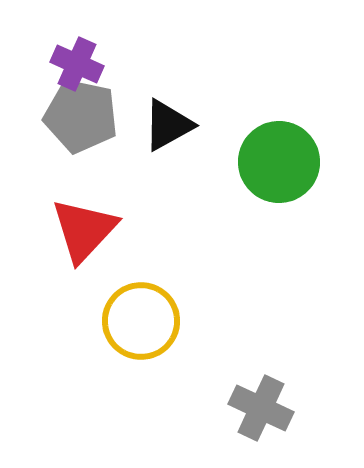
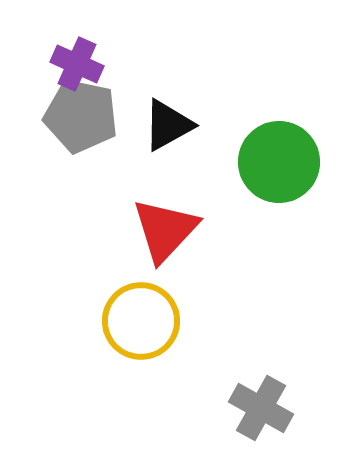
red triangle: moved 81 px right
gray cross: rotated 4 degrees clockwise
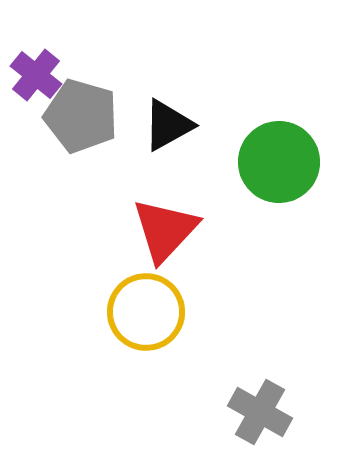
purple cross: moved 41 px left, 11 px down; rotated 15 degrees clockwise
gray pentagon: rotated 4 degrees clockwise
yellow circle: moved 5 px right, 9 px up
gray cross: moved 1 px left, 4 px down
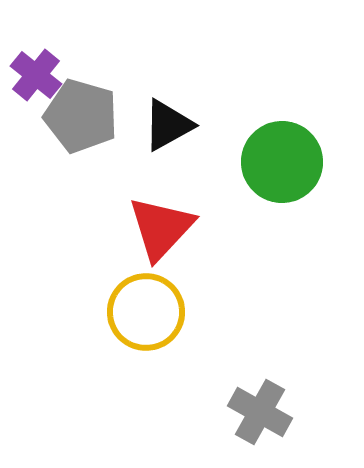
green circle: moved 3 px right
red triangle: moved 4 px left, 2 px up
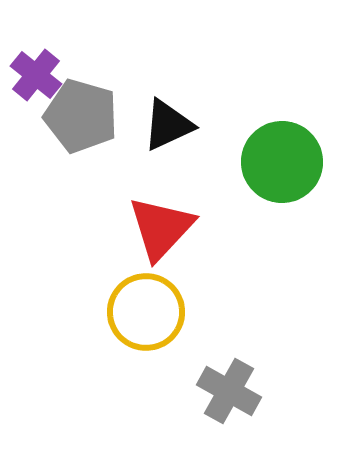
black triangle: rotated 4 degrees clockwise
gray cross: moved 31 px left, 21 px up
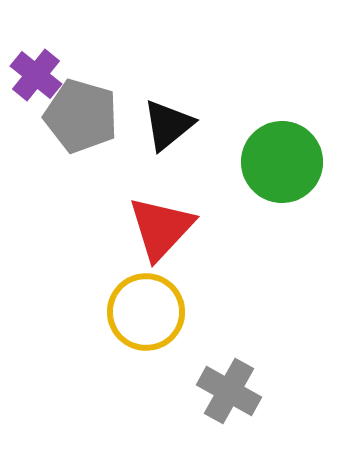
black triangle: rotated 14 degrees counterclockwise
